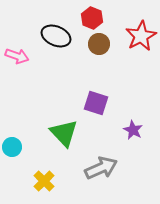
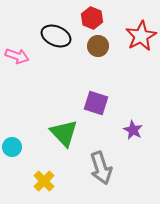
brown circle: moved 1 px left, 2 px down
gray arrow: rotated 96 degrees clockwise
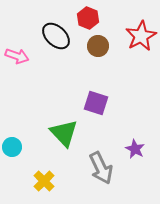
red hexagon: moved 4 px left
black ellipse: rotated 20 degrees clockwise
purple star: moved 2 px right, 19 px down
gray arrow: rotated 8 degrees counterclockwise
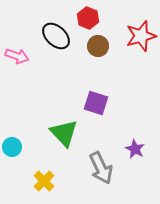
red star: rotated 12 degrees clockwise
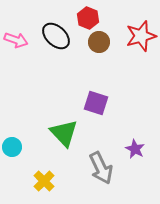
brown circle: moved 1 px right, 4 px up
pink arrow: moved 1 px left, 16 px up
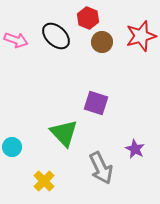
brown circle: moved 3 px right
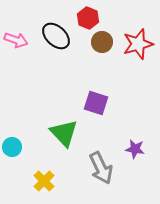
red star: moved 3 px left, 8 px down
purple star: rotated 18 degrees counterclockwise
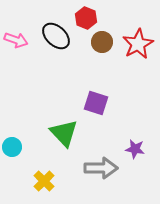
red hexagon: moved 2 px left
red star: rotated 12 degrees counterclockwise
gray arrow: rotated 64 degrees counterclockwise
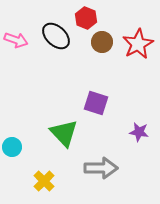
purple star: moved 4 px right, 17 px up
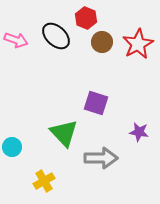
gray arrow: moved 10 px up
yellow cross: rotated 15 degrees clockwise
